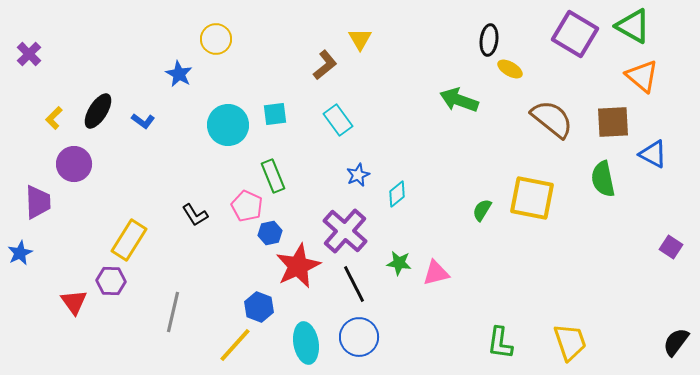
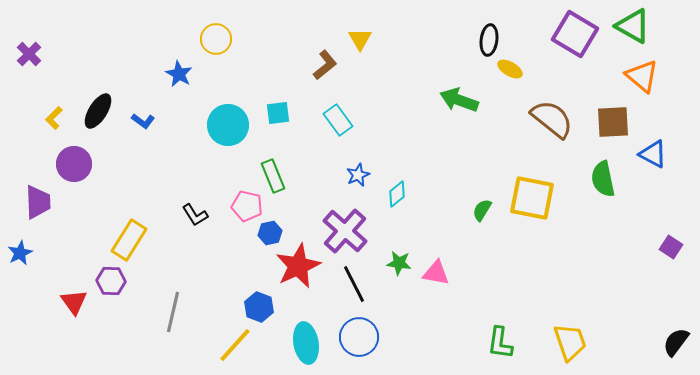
cyan square at (275, 114): moved 3 px right, 1 px up
pink pentagon at (247, 206): rotated 12 degrees counterclockwise
pink triangle at (436, 273): rotated 24 degrees clockwise
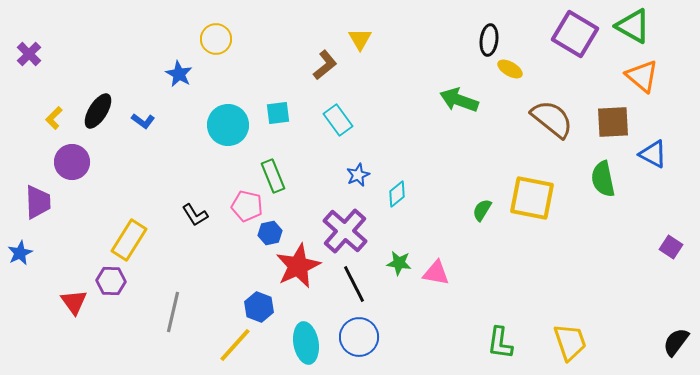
purple circle at (74, 164): moved 2 px left, 2 px up
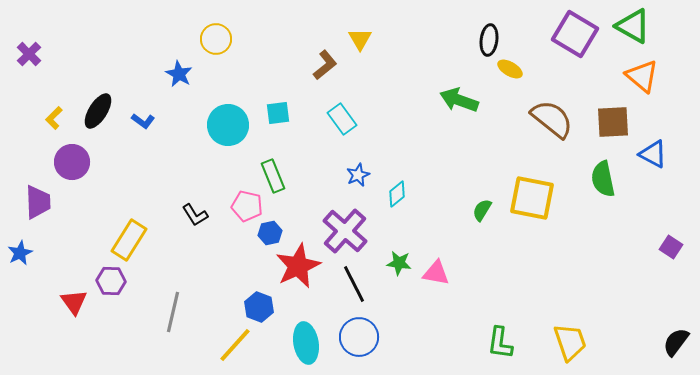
cyan rectangle at (338, 120): moved 4 px right, 1 px up
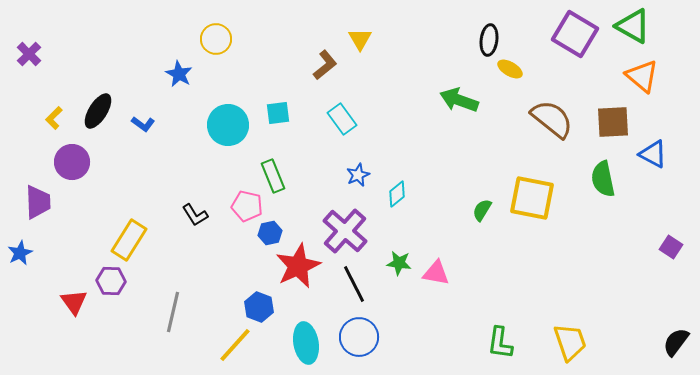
blue L-shape at (143, 121): moved 3 px down
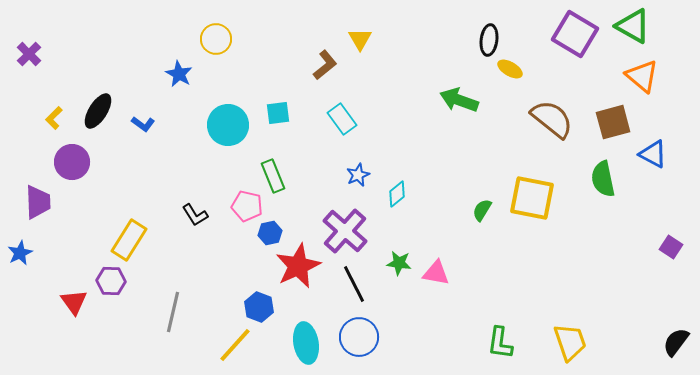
brown square at (613, 122): rotated 12 degrees counterclockwise
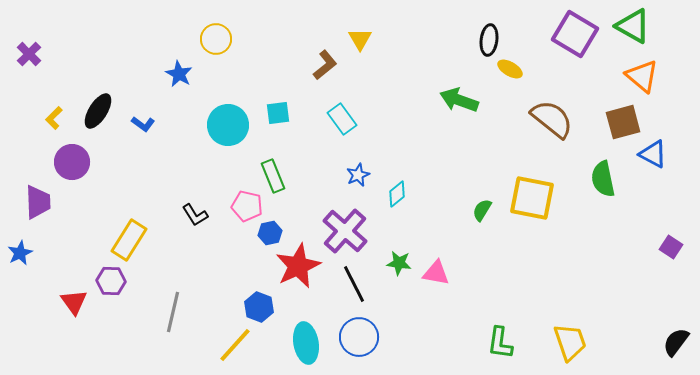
brown square at (613, 122): moved 10 px right
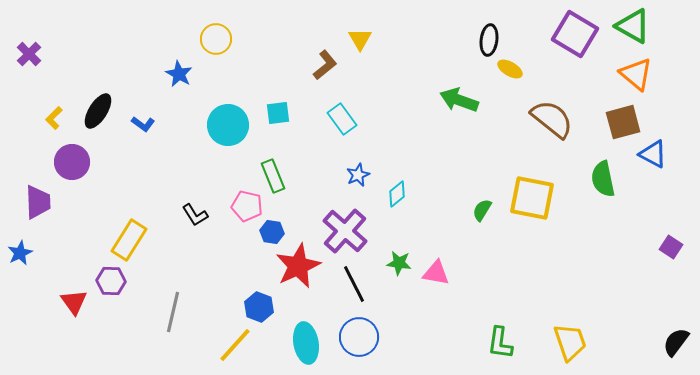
orange triangle at (642, 76): moved 6 px left, 2 px up
blue hexagon at (270, 233): moved 2 px right, 1 px up; rotated 20 degrees clockwise
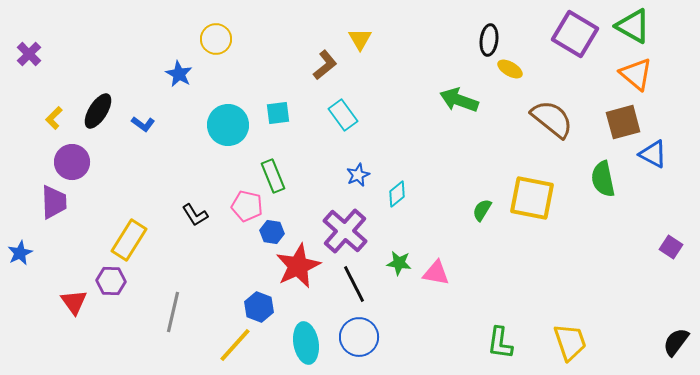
cyan rectangle at (342, 119): moved 1 px right, 4 px up
purple trapezoid at (38, 202): moved 16 px right
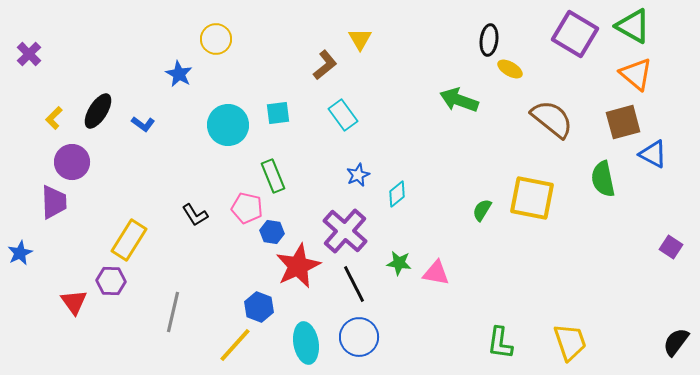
pink pentagon at (247, 206): moved 2 px down
